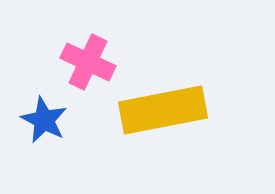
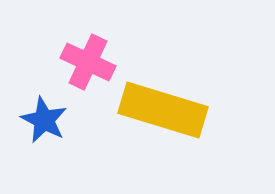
yellow rectangle: rotated 28 degrees clockwise
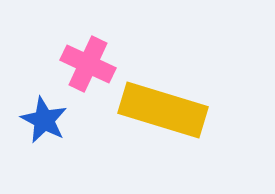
pink cross: moved 2 px down
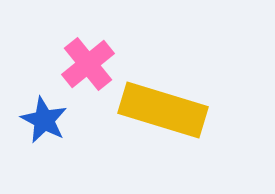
pink cross: rotated 26 degrees clockwise
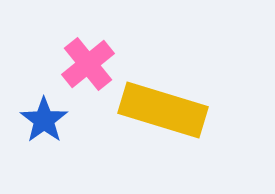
blue star: rotated 9 degrees clockwise
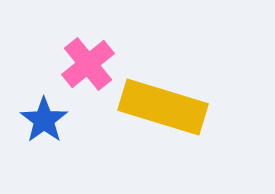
yellow rectangle: moved 3 px up
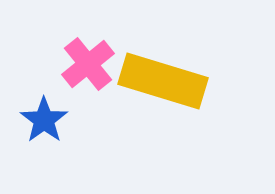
yellow rectangle: moved 26 px up
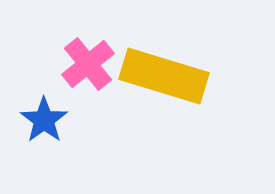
yellow rectangle: moved 1 px right, 5 px up
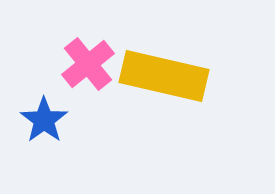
yellow rectangle: rotated 4 degrees counterclockwise
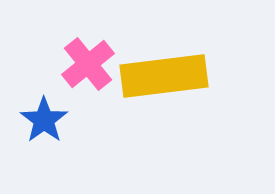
yellow rectangle: rotated 20 degrees counterclockwise
